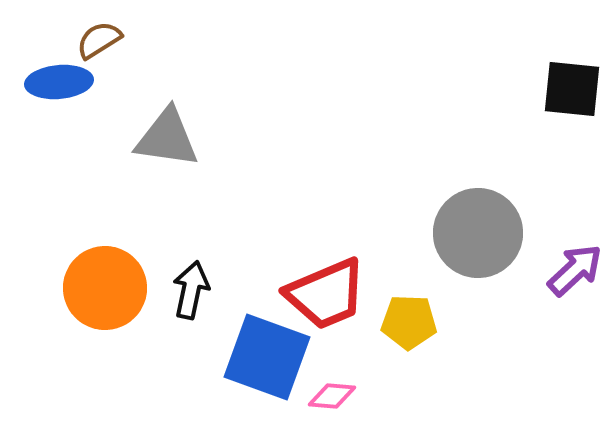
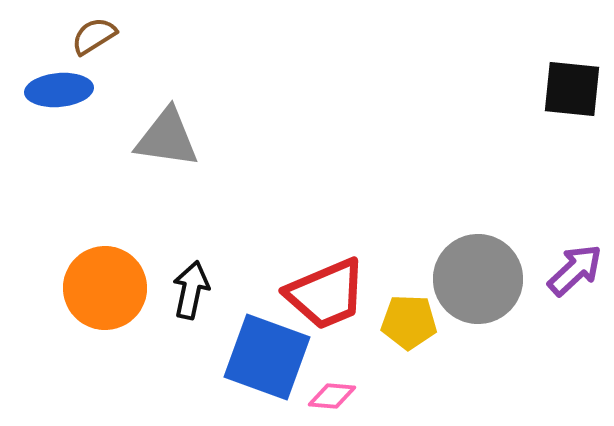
brown semicircle: moved 5 px left, 4 px up
blue ellipse: moved 8 px down
gray circle: moved 46 px down
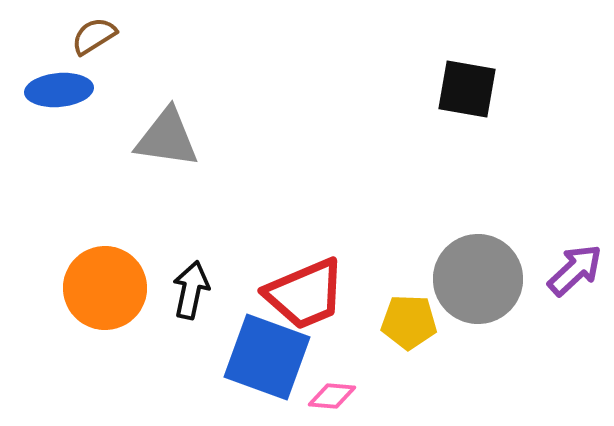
black square: moved 105 px left; rotated 4 degrees clockwise
red trapezoid: moved 21 px left
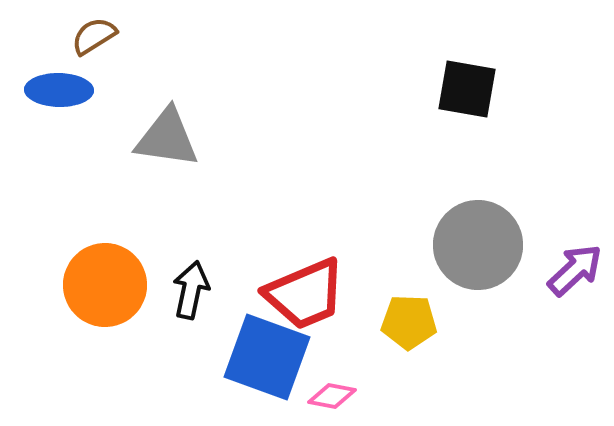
blue ellipse: rotated 6 degrees clockwise
gray circle: moved 34 px up
orange circle: moved 3 px up
pink diamond: rotated 6 degrees clockwise
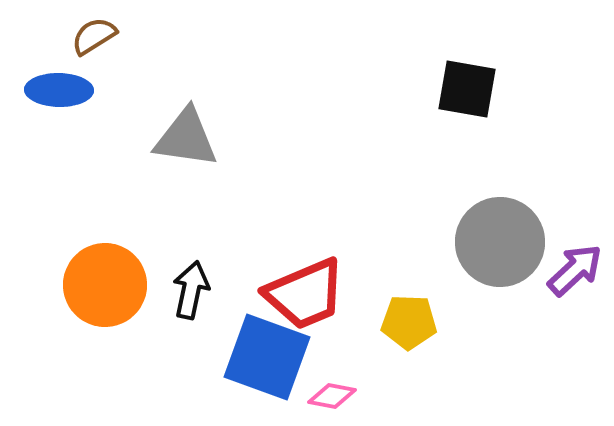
gray triangle: moved 19 px right
gray circle: moved 22 px right, 3 px up
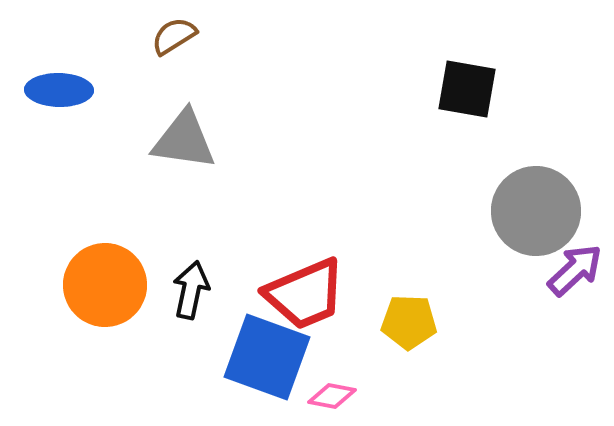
brown semicircle: moved 80 px right
gray triangle: moved 2 px left, 2 px down
gray circle: moved 36 px right, 31 px up
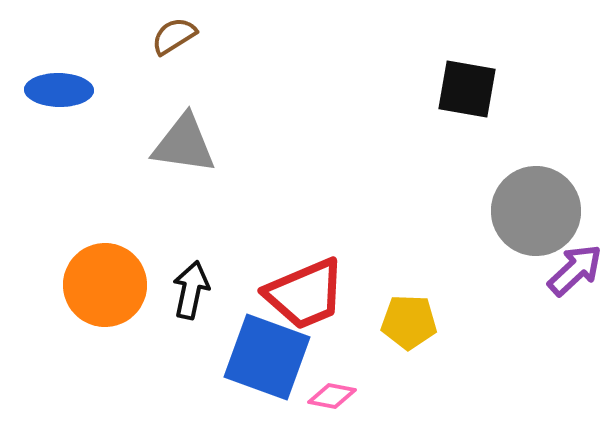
gray triangle: moved 4 px down
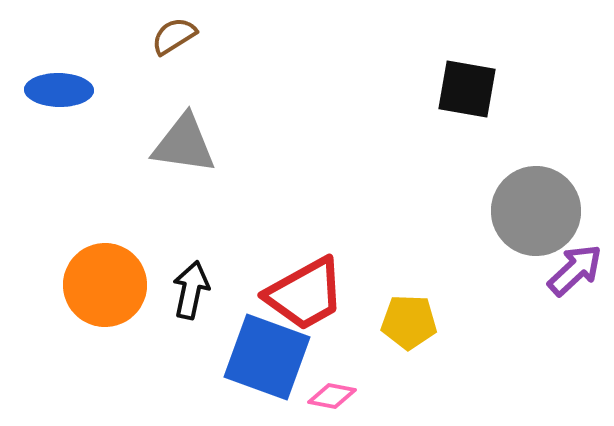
red trapezoid: rotated 6 degrees counterclockwise
